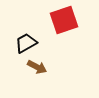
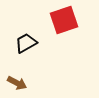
brown arrow: moved 20 px left, 16 px down
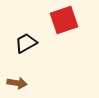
brown arrow: rotated 18 degrees counterclockwise
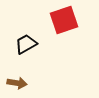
black trapezoid: moved 1 px down
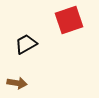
red square: moved 5 px right
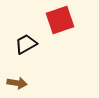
red square: moved 9 px left
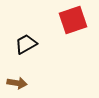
red square: moved 13 px right
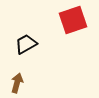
brown arrow: rotated 84 degrees counterclockwise
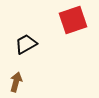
brown arrow: moved 1 px left, 1 px up
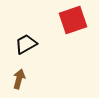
brown arrow: moved 3 px right, 3 px up
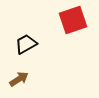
brown arrow: rotated 42 degrees clockwise
